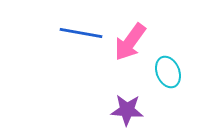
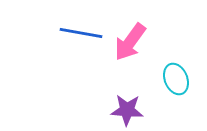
cyan ellipse: moved 8 px right, 7 px down
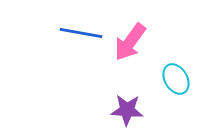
cyan ellipse: rotated 8 degrees counterclockwise
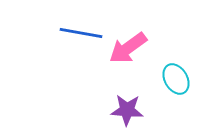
pink arrow: moved 2 px left, 6 px down; rotated 18 degrees clockwise
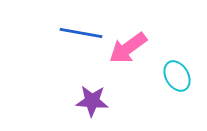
cyan ellipse: moved 1 px right, 3 px up
purple star: moved 35 px left, 9 px up
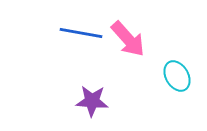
pink arrow: moved 9 px up; rotated 96 degrees counterclockwise
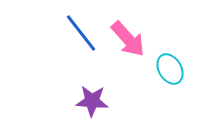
blue line: rotated 42 degrees clockwise
cyan ellipse: moved 7 px left, 7 px up
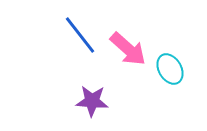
blue line: moved 1 px left, 2 px down
pink arrow: moved 10 px down; rotated 6 degrees counterclockwise
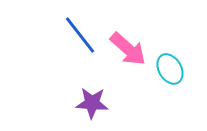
purple star: moved 2 px down
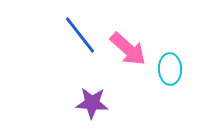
cyan ellipse: rotated 28 degrees clockwise
